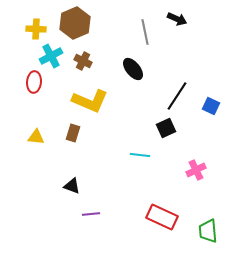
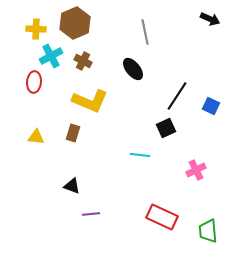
black arrow: moved 33 px right
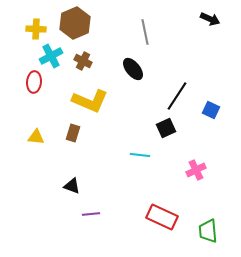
blue square: moved 4 px down
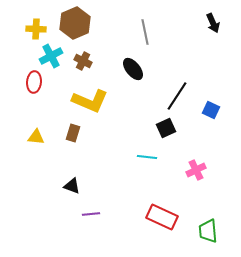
black arrow: moved 3 px right, 4 px down; rotated 42 degrees clockwise
cyan line: moved 7 px right, 2 px down
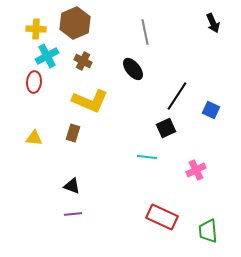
cyan cross: moved 4 px left
yellow triangle: moved 2 px left, 1 px down
purple line: moved 18 px left
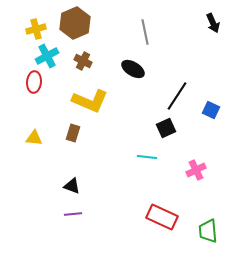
yellow cross: rotated 18 degrees counterclockwise
black ellipse: rotated 20 degrees counterclockwise
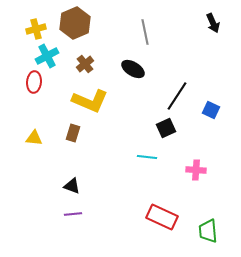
brown cross: moved 2 px right, 3 px down; rotated 24 degrees clockwise
pink cross: rotated 30 degrees clockwise
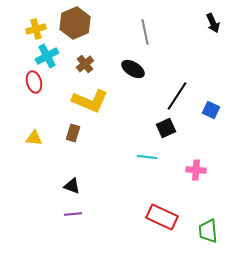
red ellipse: rotated 20 degrees counterclockwise
